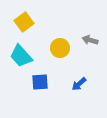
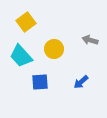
yellow square: moved 2 px right
yellow circle: moved 6 px left, 1 px down
blue arrow: moved 2 px right, 2 px up
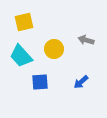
yellow square: moved 2 px left; rotated 24 degrees clockwise
gray arrow: moved 4 px left
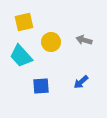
gray arrow: moved 2 px left
yellow circle: moved 3 px left, 7 px up
blue square: moved 1 px right, 4 px down
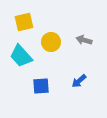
blue arrow: moved 2 px left, 1 px up
